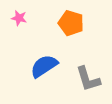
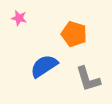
orange pentagon: moved 3 px right, 11 px down
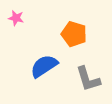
pink star: moved 3 px left
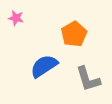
orange pentagon: rotated 25 degrees clockwise
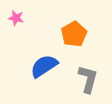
gray L-shape: rotated 148 degrees counterclockwise
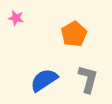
blue semicircle: moved 14 px down
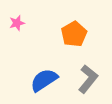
pink star: moved 1 px right, 5 px down; rotated 28 degrees counterclockwise
gray L-shape: rotated 24 degrees clockwise
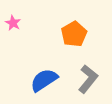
pink star: moved 4 px left; rotated 28 degrees counterclockwise
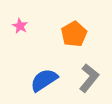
pink star: moved 7 px right, 3 px down
gray L-shape: moved 1 px right, 1 px up
